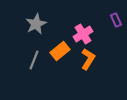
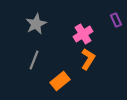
orange rectangle: moved 30 px down
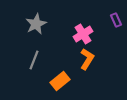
orange L-shape: moved 1 px left
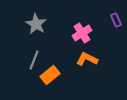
gray star: rotated 15 degrees counterclockwise
pink cross: moved 1 px left, 1 px up
orange L-shape: rotated 95 degrees counterclockwise
orange rectangle: moved 10 px left, 6 px up
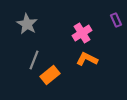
gray star: moved 9 px left
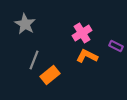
purple rectangle: moved 26 px down; rotated 40 degrees counterclockwise
gray star: moved 2 px left
orange L-shape: moved 3 px up
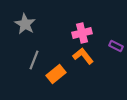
pink cross: rotated 18 degrees clockwise
orange L-shape: moved 4 px left; rotated 25 degrees clockwise
orange rectangle: moved 6 px right, 1 px up
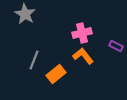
gray star: moved 10 px up
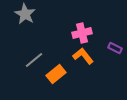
purple rectangle: moved 1 px left, 2 px down
gray line: rotated 30 degrees clockwise
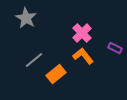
gray star: moved 1 px right, 4 px down
pink cross: rotated 30 degrees counterclockwise
